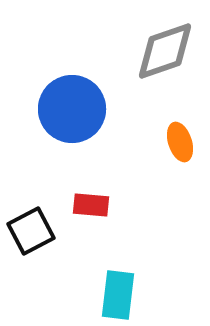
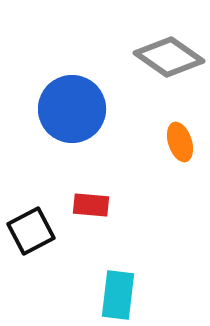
gray diamond: moved 4 px right, 6 px down; rotated 54 degrees clockwise
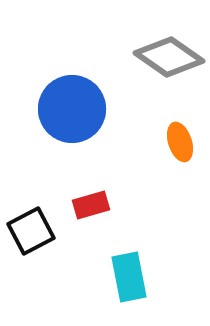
red rectangle: rotated 21 degrees counterclockwise
cyan rectangle: moved 11 px right, 18 px up; rotated 18 degrees counterclockwise
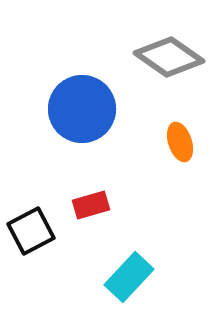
blue circle: moved 10 px right
cyan rectangle: rotated 54 degrees clockwise
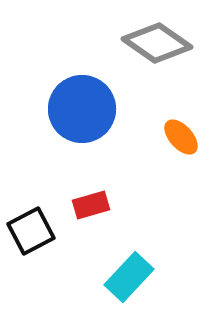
gray diamond: moved 12 px left, 14 px up
orange ellipse: moved 1 px right, 5 px up; rotated 24 degrees counterclockwise
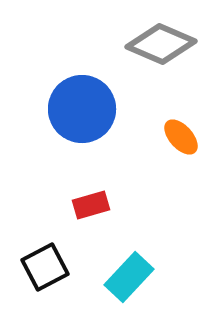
gray diamond: moved 4 px right, 1 px down; rotated 12 degrees counterclockwise
black square: moved 14 px right, 36 px down
